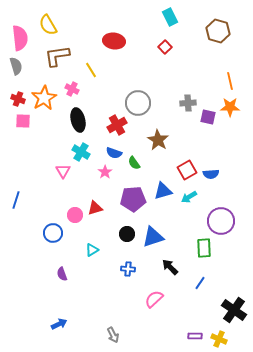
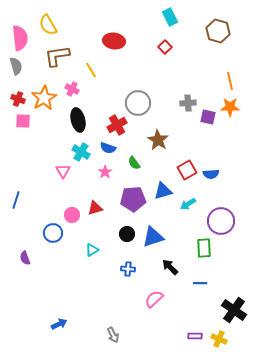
blue semicircle at (114, 153): moved 6 px left, 5 px up
cyan arrow at (189, 197): moved 1 px left, 7 px down
pink circle at (75, 215): moved 3 px left
purple semicircle at (62, 274): moved 37 px left, 16 px up
blue line at (200, 283): rotated 56 degrees clockwise
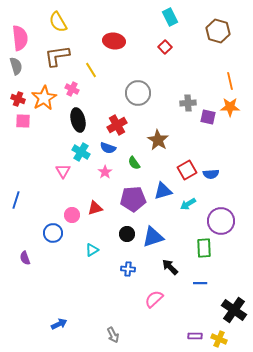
yellow semicircle at (48, 25): moved 10 px right, 3 px up
gray circle at (138, 103): moved 10 px up
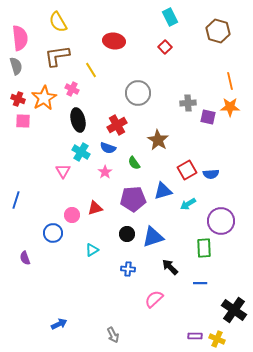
yellow cross at (219, 339): moved 2 px left
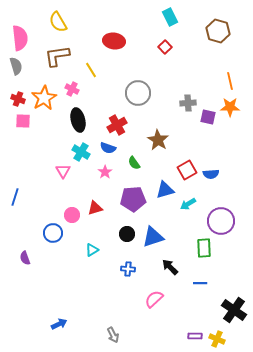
blue triangle at (163, 191): moved 2 px right, 1 px up
blue line at (16, 200): moved 1 px left, 3 px up
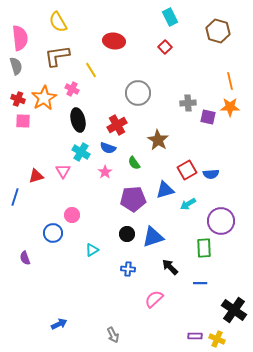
red triangle at (95, 208): moved 59 px left, 32 px up
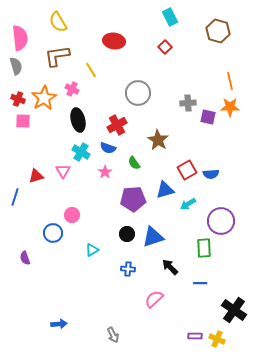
blue arrow at (59, 324): rotated 21 degrees clockwise
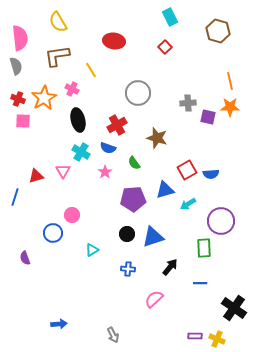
brown star at (158, 140): moved 1 px left, 2 px up; rotated 15 degrees counterclockwise
black arrow at (170, 267): rotated 84 degrees clockwise
black cross at (234, 310): moved 2 px up
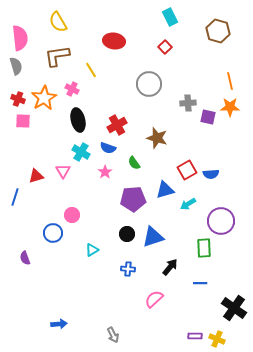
gray circle at (138, 93): moved 11 px right, 9 px up
